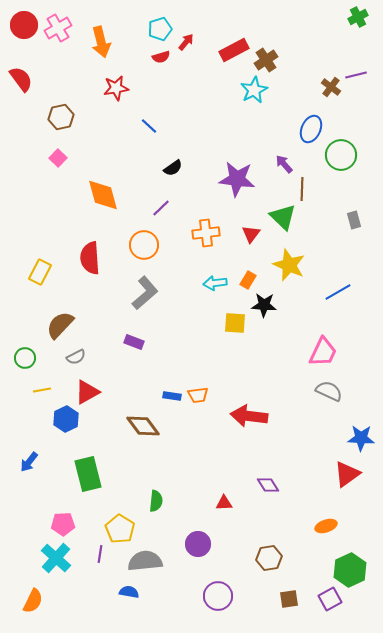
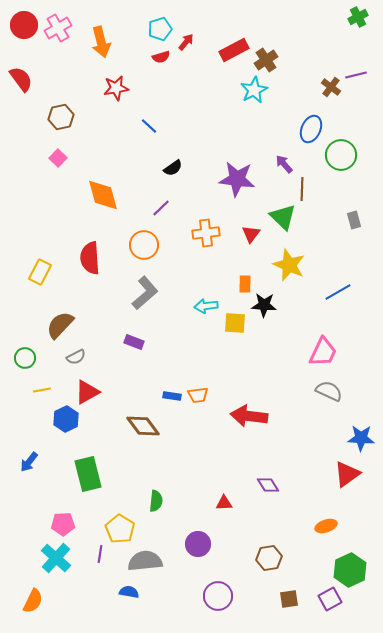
orange rectangle at (248, 280): moved 3 px left, 4 px down; rotated 30 degrees counterclockwise
cyan arrow at (215, 283): moved 9 px left, 23 px down
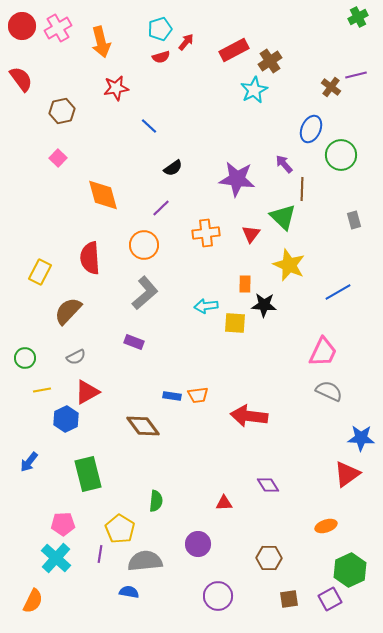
red circle at (24, 25): moved 2 px left, 1 px down
brown cross at (266, 60): moved 4 px right, 1 px down
brown hexagon at (61, 117): moved 1 px right, 6 px up
brown semicircle at (60, 325): moved 8 px right, 14 px up
brown hexagon at (269, 558): rotated 10 degrees clockwise
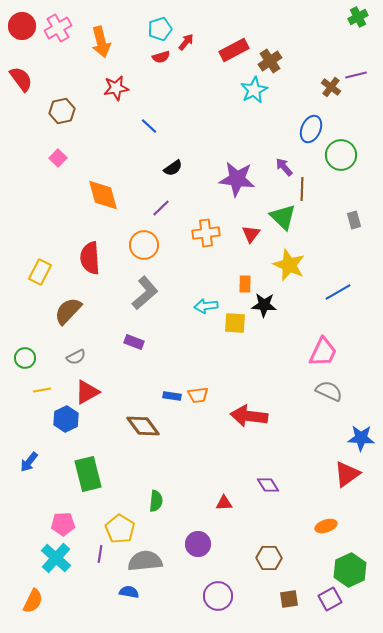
purple arrow at (284, 164): moved 3 px down
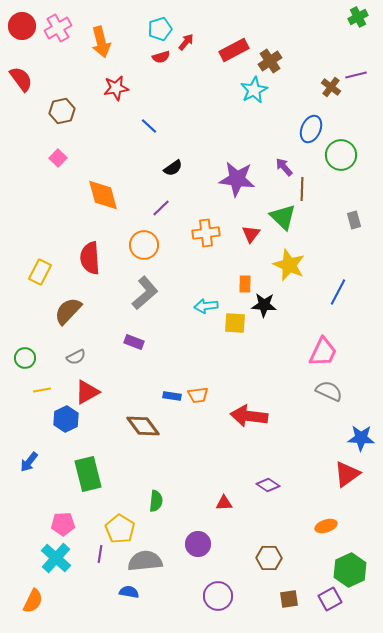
blue line at (338, 292): rotated 32 degrees counterclockwise
purple diamond at (268, 485): rotated 25 degrees counterclockwise
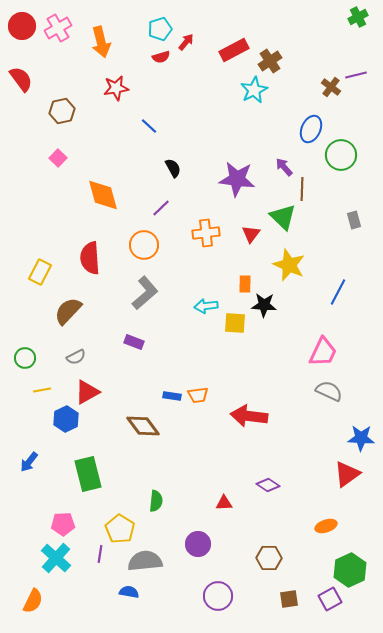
black semicircle at (173, 168): rotated 84 degrees counterclockwise
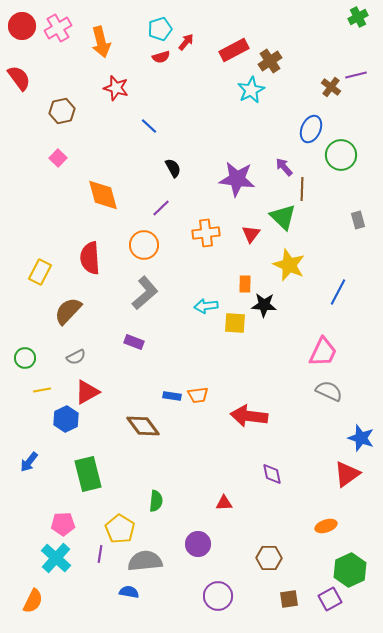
red semicircle at (21, 79): moved 2 px left, 1 px up
red star at (116, 88): rotated 25 degrees clockwise
cyan star at (254, 90): moved 3 px left
gray rectangle at (354, 220): moved 4 px right
blue star at (361, 438): rotated 16 degrees clockwise
purple diamond at (268, 485): moved 4 px right, 11 px up; rotated 45 degrees clockwise
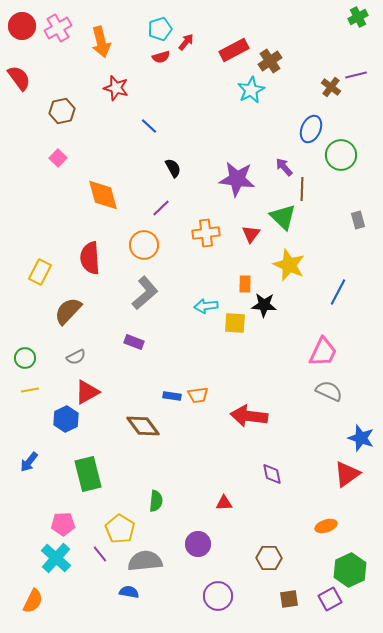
yellow line at (42, 390): moved 12 px left
purple line at (100, 554): rotated 48 degrees counterclockwise
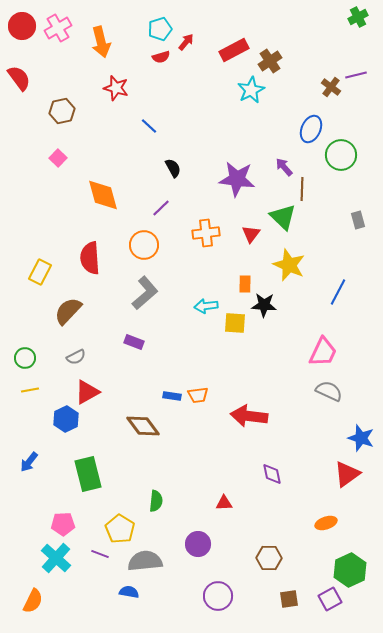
orange ellipse at (326, 526): moved 3 px up
purple line at (100, 554): rotated 30 degrees counterclockwise
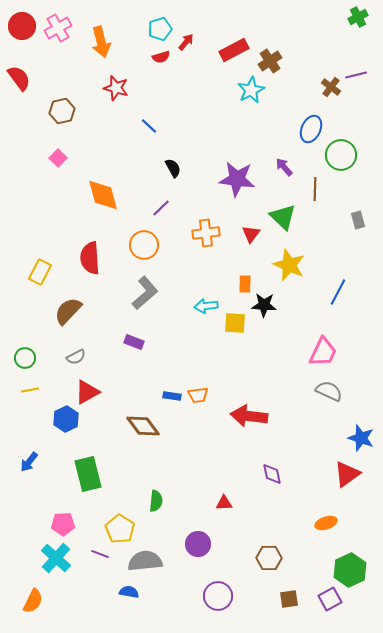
brown line at (302, 189): moved 13 px right
